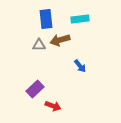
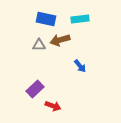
blue rectangle: rotated 72 degrees counterclockwise
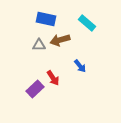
cyan rectangle: moved 7 px right, 4 px down; rotated 48 degrees clockwise
red arrow: moved 28 px up; rotated 35 degrees clockwise
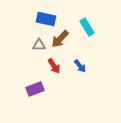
cyan rectangle: moved 4 px down; rotated 18 degrees clockwise
brown arrow: moved 1 px up; rotated 30 degrees counterclockwise
red arrow: moved 1 px right, 12 px up
purple rectangle: rotated 24 degrees clockwise
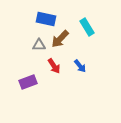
purple rectangle: moved 7 px left, 7 px up
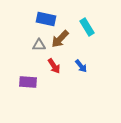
blue arrow: moved 1 px right
purple rectangle: rotated 24 degrees clockwise
